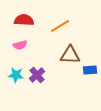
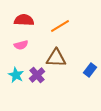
pink semicircle: moved 1 px right
brown triangle: moved 14 px left, 3 px down
blue rectangle: rotated 48 degrees counterclockwise
cyan star: rotated 21 degrees clockwise
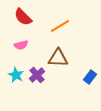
red semicircle: moved 1 px left, 3 px up; rotated 138 degrees counterclockwise
brown triangle: moved 2 px right
blue rectangle: moved 7 px down
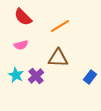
purple cross: moved 1 px left, 1 px down
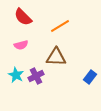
brown triangle: moved 2 px left, 1 px up
purple cross: rotated 14 degrees clockwise
